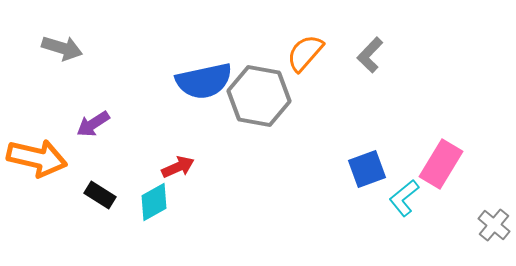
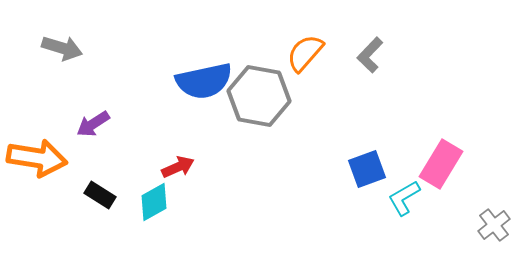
orange arrow: rotated 4 degrees counterclockwise
cyan L-shape: rotated 9 degrees clockwise
gray cross: rotated 12 degrees clockwise
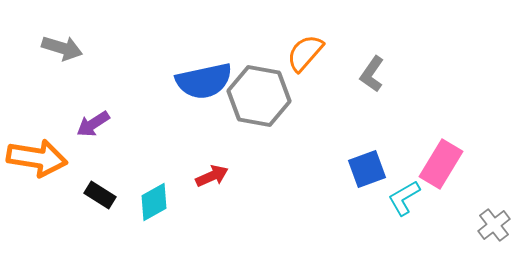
gray L-shape: moved 2 px right, 19 px down; rotated 9 degrees counterclockwise
red arrow: moved 34 px right, 9 px down
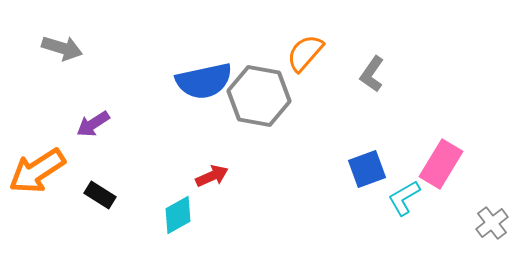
orange arrow: moved 13 px down; rotated 138 degrees clockwise
cyan diamond: moved 24 px right, 13 px down
gray cross: moved 2 px left, 2 px up
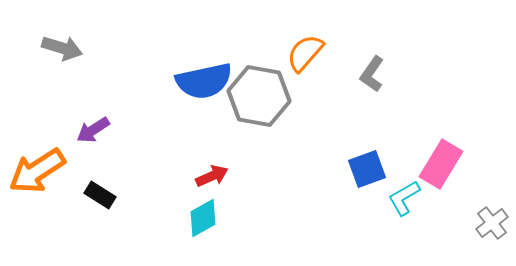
purple arrow: moved 6 px down
cyan diamond: moved 25 px right, 3 px down
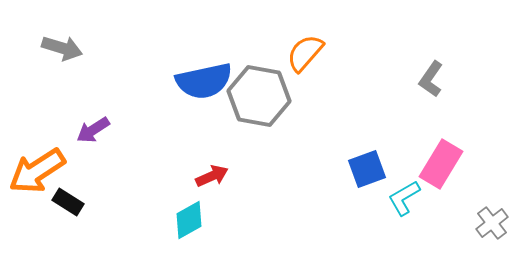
gray L-shape: moved 59 px right, 5 px down
black rectangle: moved 32 px left, 7 px down
cyan diamond: moved 14 px left, 2 px down
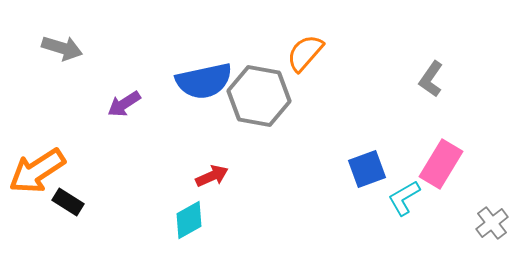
purple arrow: moved 31 px right, 26 px up
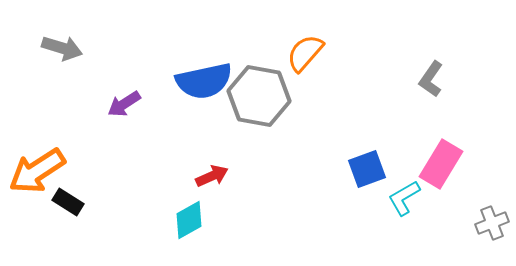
gray cross: rotated 16 degrees clockwise
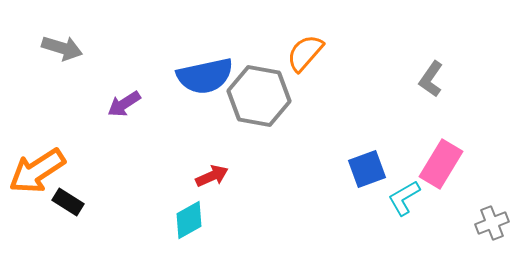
blue semicircle: moved 1 px right, 5 px up
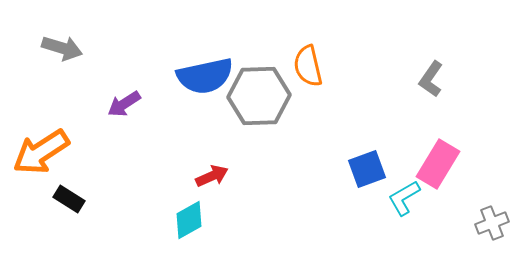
orange semicircle: moved 3 px right, 13 px down; rotated 54 degrees counterclockwise
gray hexagon: rotated 12 degrees counterclockwise
pink rectangle: moved 3 px left
orange arrow: moved 4 px right, 19 px up
black rectangle: moved 1 px right, 3 px up
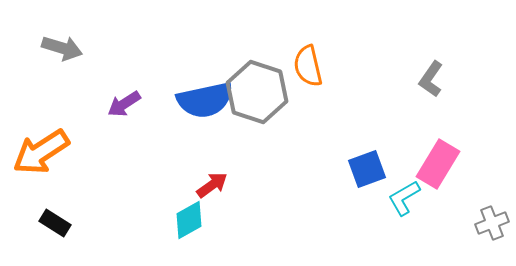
blue semicircle: moved 24 px down
gray hexagon: moved 2 px left, 4 px up; rotated 20 degrees clockwise
red arrow: moved 9 px down; rotated 12 degrees counterclockwise
black rectangle: moved 14 px left, 24 px down
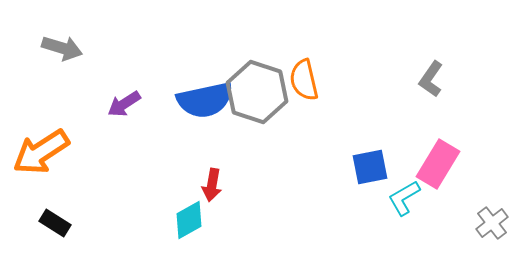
orange semicircle: moved 4 px left, 14 px down
blue square: moved 3 px right, 2 px up; rotated 9 degrees clockwise
red arrow: rotated 136 degrees clockwise
gray cross: rotated 16 degrees counterclockwise
